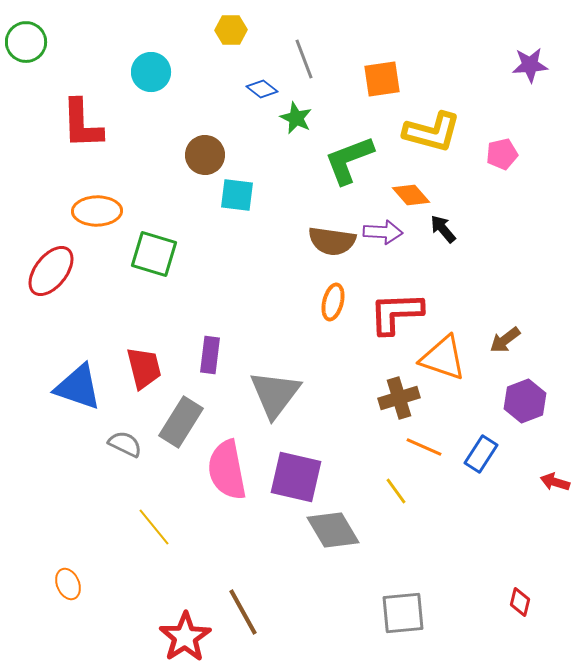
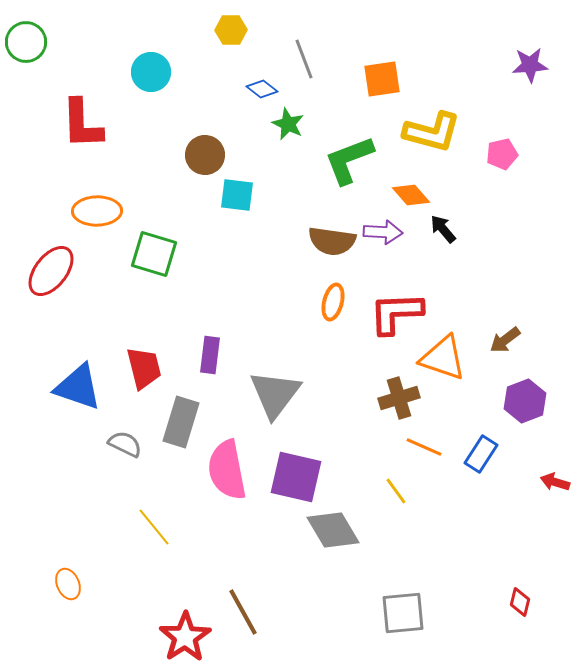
green star at (296, 118): moved 8 px left, 6 px down
gray rectangle at (181, 422): rotated 15 degrees counterclockwise
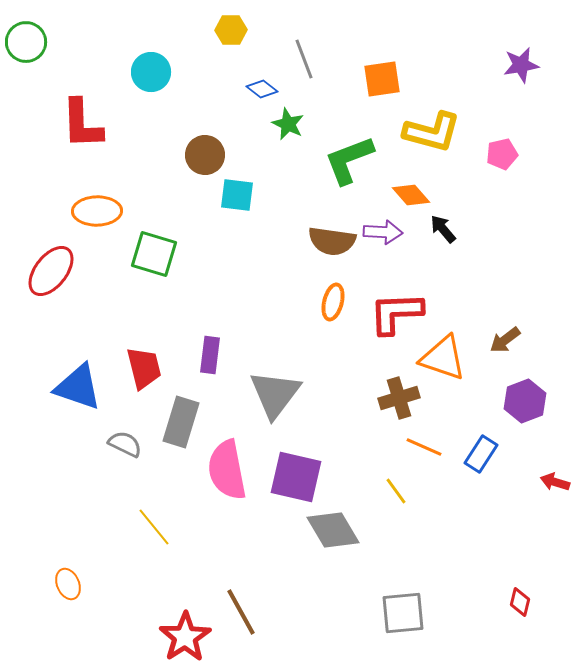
purple star at (530, 65): moved 9 px left; rotated 6 degrees counterclockwise
brown line at (243, 612): moved 2 px left
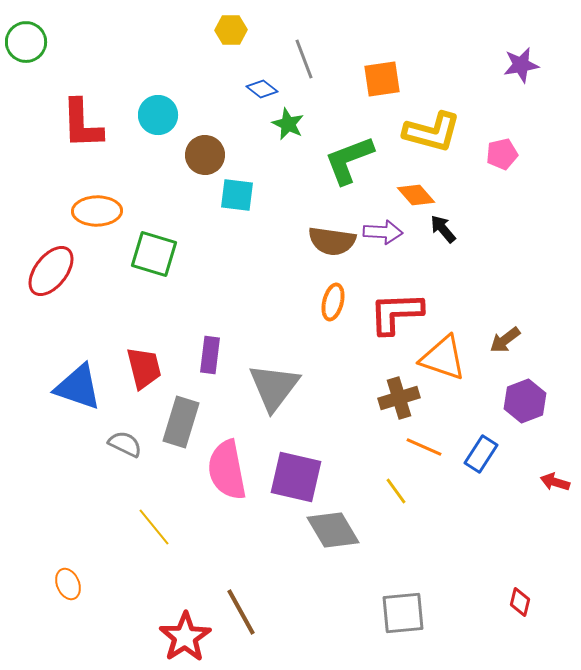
cyan circle at (151, 72): moved 7 px right, 43 px down
orange diamond at (411, 195): moved 5 px right
gray triangle at (275, 394): moved 1 px left, 7 px up
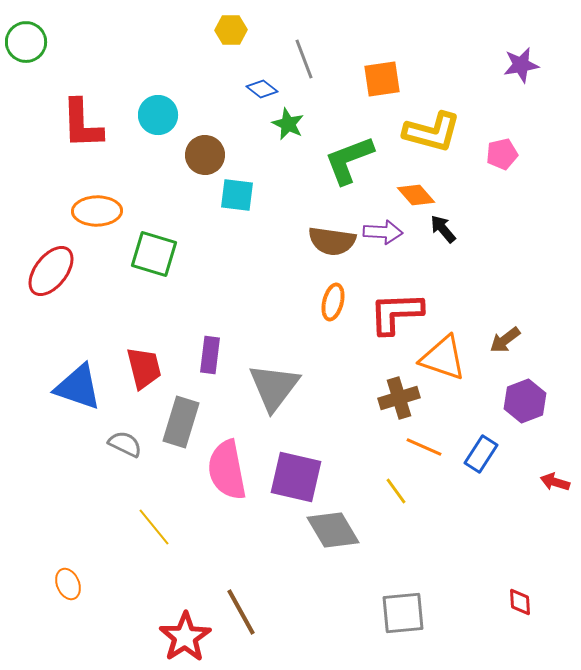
red diamond at (520, 602): rotated 16 degrees counterclockwise
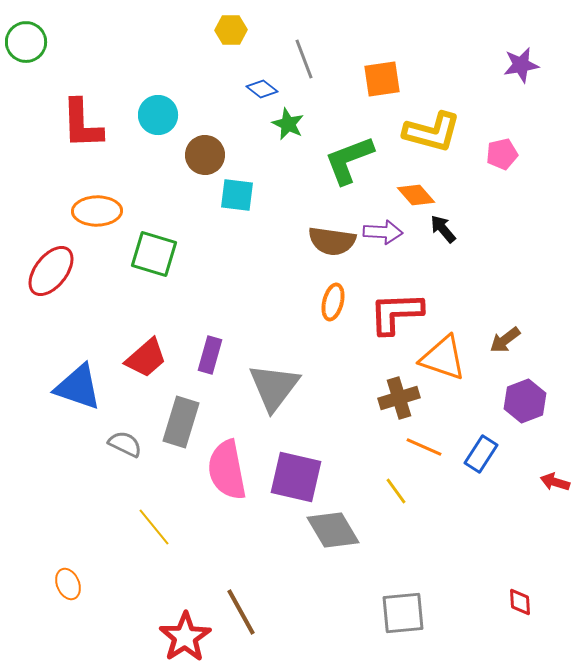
purple rectangle at (210, 355): rotated 9 degrees clockwise
red trapezoid at (144, 368): moved 2 px right, 10 px up; rotated 63 degrees clockwise
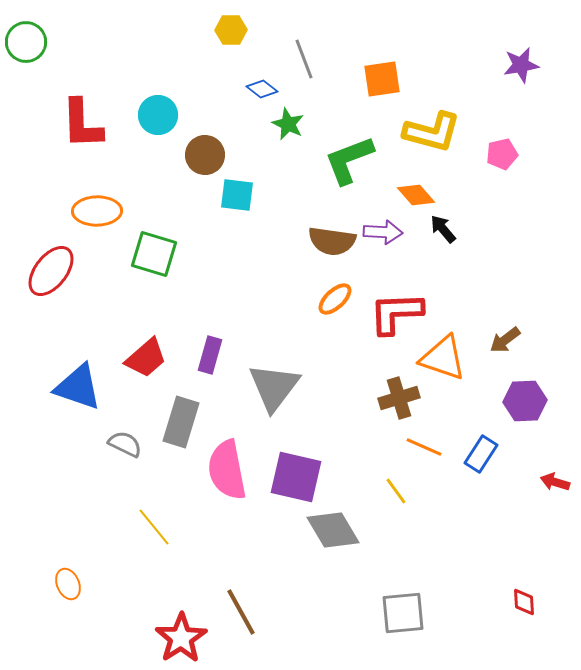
orange ellipse at (333, 302): moved 2 px right, 3 px up; rotated 33 degrees clockwise
purple hexagon at (525, 401): rotated 18 degrees clockwise
red diamond at (520, 602): moved 4 px right
red star at (185, 637): moved 4 px left, 1 px down
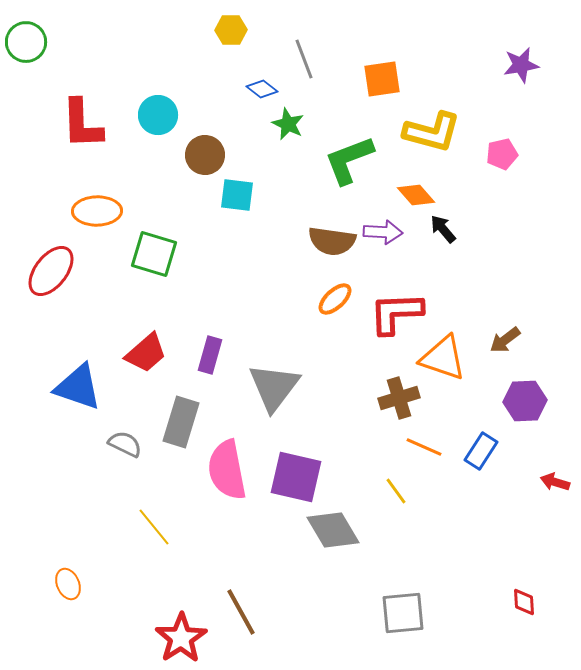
red trapezoid at (146, 358): moved 5 px up
blue rectangle at (481, 454): moved 3 px up
